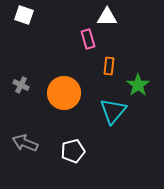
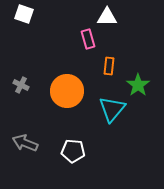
white square: moved 1 px up
orange circle: moved 3 px right, 2 px up
cyan triangle: moved 1 px left, 2 px up
white pentagon: rotated 20 degrees clockwise
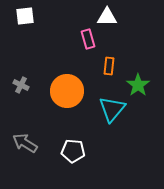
white square: moved 1 px right, 2 px down; rotated 24 degrees counterclockwise
gray arrow: rotated 10 degrees clockwise
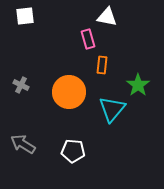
white triangle: rotated 10 degrees clockwise
orange rectangle: moved 7 px left, 1 px up
orange circle: moved 2 px right, 1 px down
gray arrow: moved 2 px left, 1 px down
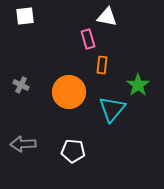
gray arrow: rotated 35 degrees counterclockwise
